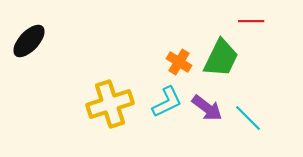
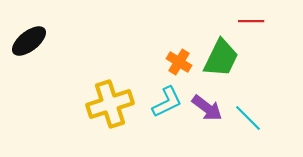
black ellipse: rotated 9 degrees clockwise
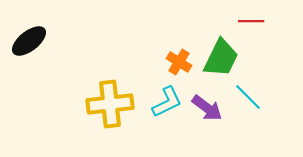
yellow cross: rotated 12 degrees clockwise
cyan line: moved 21 px up
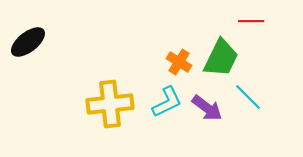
black ellipse: moved 1 px left, 1 px down
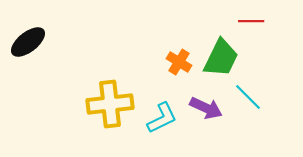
cyan L-shape: moved 5 px left, 16 px down
purple arrow: moved 1 px left; rotated 12 degrees counterclockwise
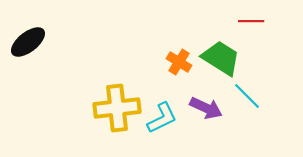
green trapezoid: rotated 84 degrees counterclockwise
cyan line: moved 1 px left, 1 px up
yellow cross: moved 7 px right, 4 px down
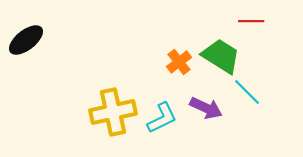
black ellipse: moved 2 px left, 2 px up
green trapezoid: moved 2 px up
orange cross: rotated 20 degrees clockwise
cyan line: moved 4 px up
yellow cross: moved 4 px left, 4 px down; rotated 6 degrees counterclockwise
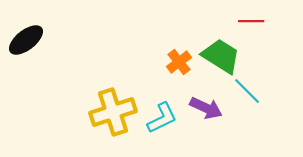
cyan line: moved 1 px up
yellow cross: rotated 6 degrees counterclockwise
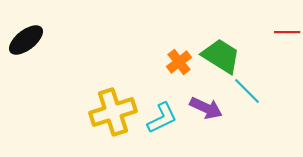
red line: moved 36 px right, 11 px down
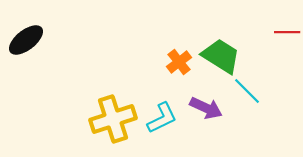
yellow cross: moved 7 px down
